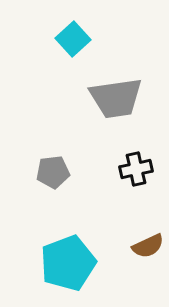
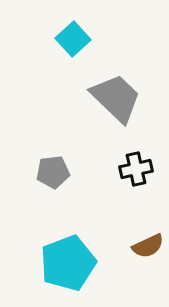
gray trapezoid: rotated 128 degrees counterclockwise
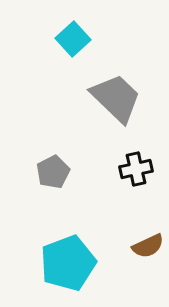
gray pentagon: rotated 20 degrees counterclockwise
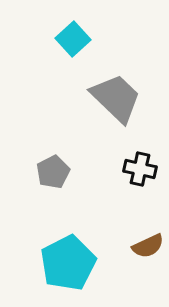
black cross: moved 4 px right; rotated 24 degrees clockwise
cyan pentagon: rotated 6 degrees counterclockwise
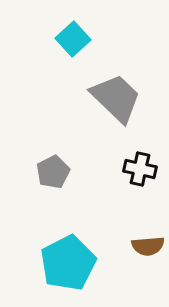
brown semicircle: rotated 20 degrees clockwise
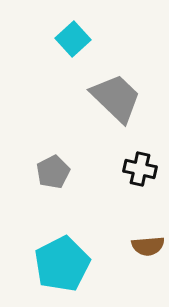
cyan pentagon: moved 6 px left, 1 px down
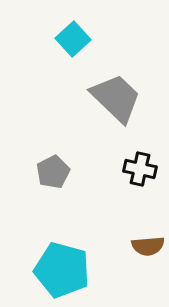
cyan pentagon: moved 6 px down; rotated 30 degrees counterclockwise
